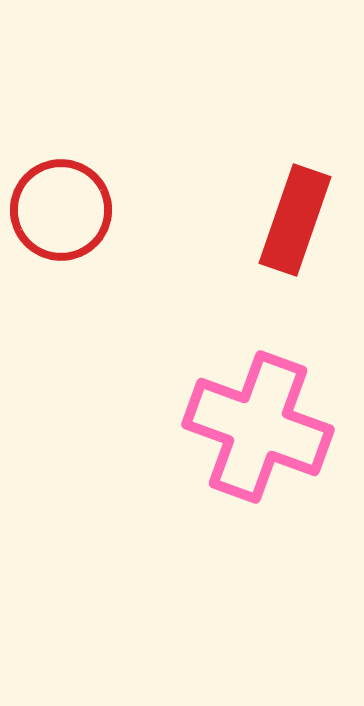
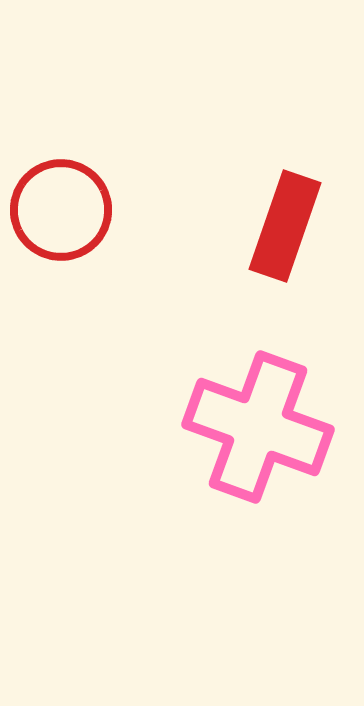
red rectangle: moved 10 px left, 6 px down
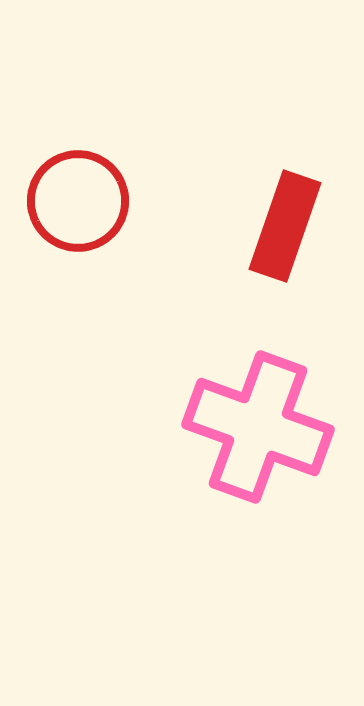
red circle: moved 17 px right, 9 px up
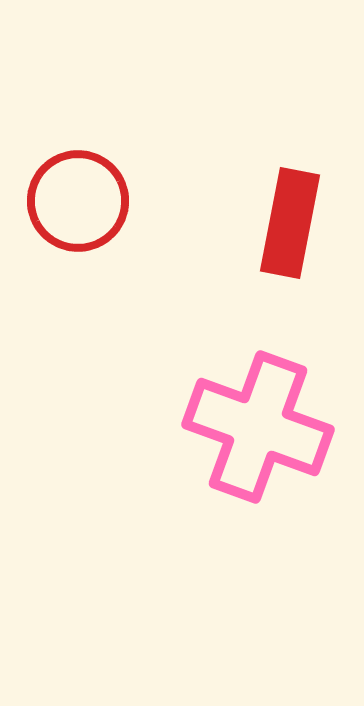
red rectangle: moved 5 px right, 3 px up; rotated 8 degrees counterclockwise
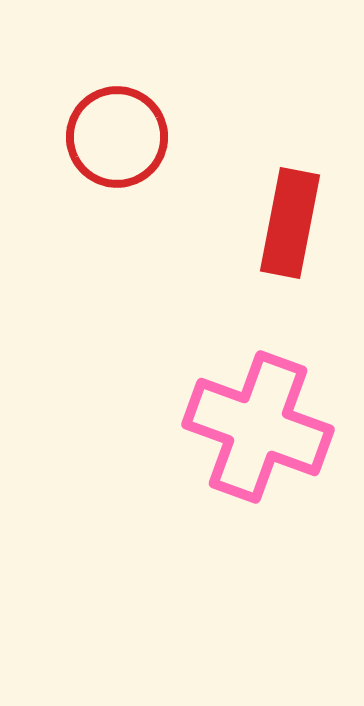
red circle: moved 39 px right, 64 px up
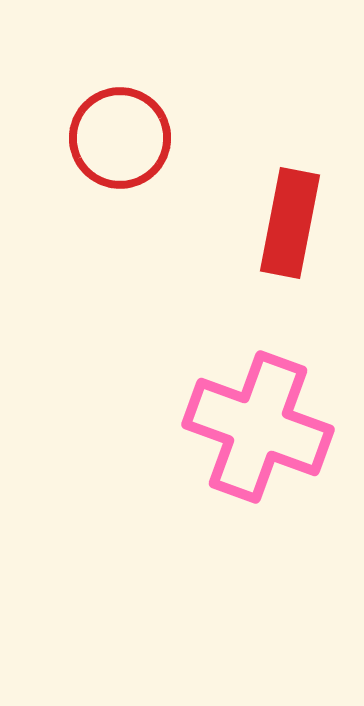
red circle: moved 3 px right, 1 px down
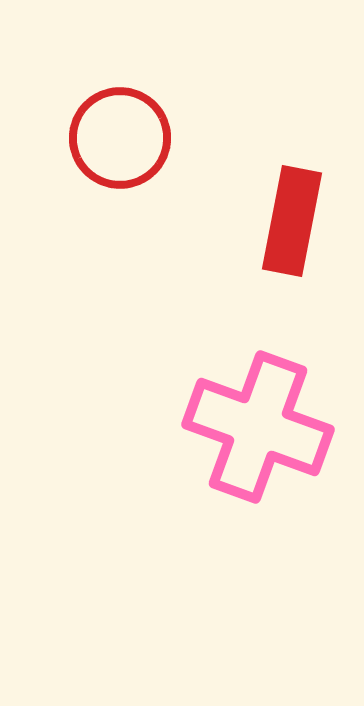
red rectangle: moved 2 px right, 2 px up
